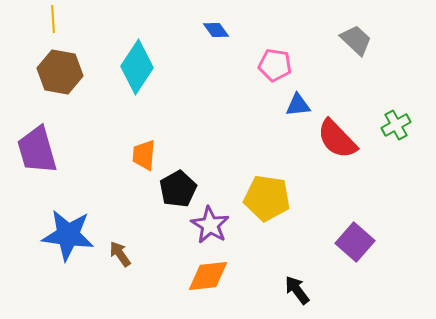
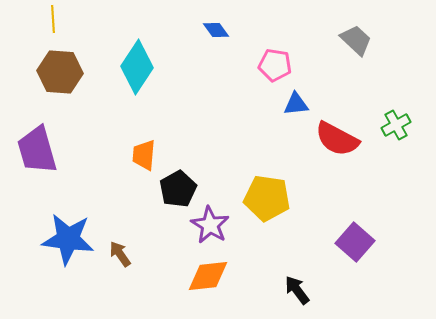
brown hexagon: rotated 6 degrees counterclockwise
blue triangle: moved 2 px left, 1 px up
red semicircle: rotated 18 degrees counterclockwise
blue star: moved 4 px down
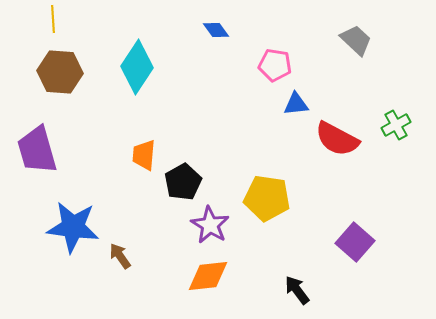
black pentagon: moved 5 px right, 7 px up
blue star: moved 5 px right, 12 px up
brown arrow: moved 2 px down
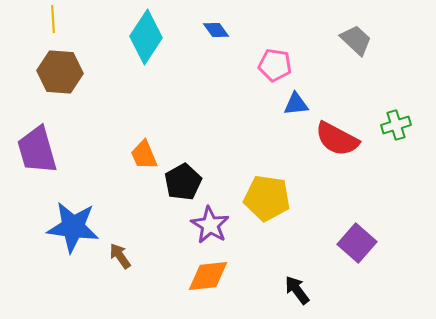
cyan diamond: moved 9 px right, 30 px up
green cross: rotated 12 degrees clockwise
orange trapezoid: rotated 28 degrees counterclockwise
purple square: moved 2 px right, 1 px down
